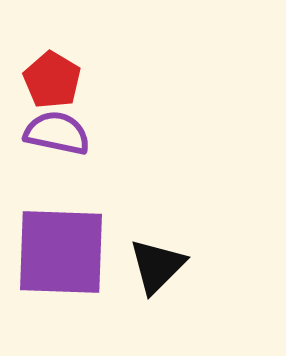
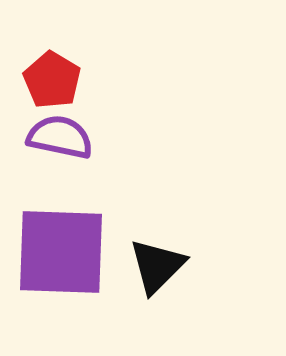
purple semicircle: moved 3 px right, 4 px down
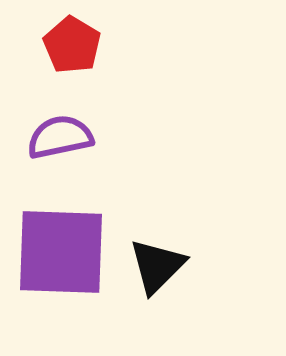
red pentagon: moved 20 px right, 35 px up
purple semicircle: rotated 24 degrees counterclockwise
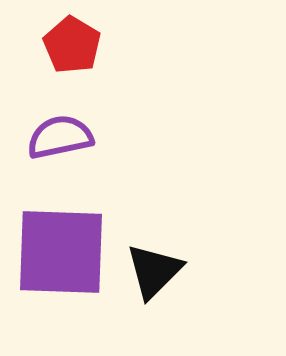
black triangle: moved 3 px left, 5 px down
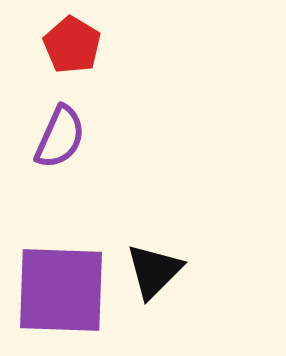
purple semicircle: rotated 126 degrees clockwise
purple square: moved 38 px down
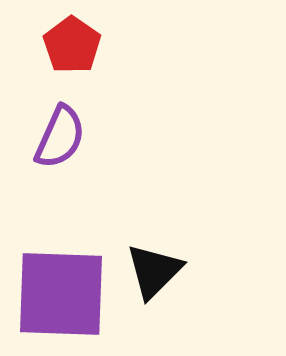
red pentagon: rotated 4 degrees clockwise
purple square: moved 4 px down
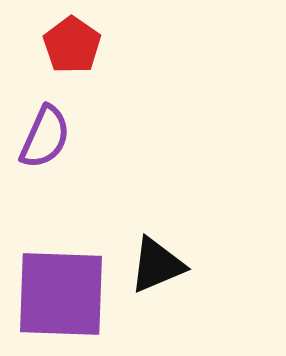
purple semicircle: moved 15 px left
black triangle: moved 3 px right, 6 px up; rotated 22 degrees clockwise
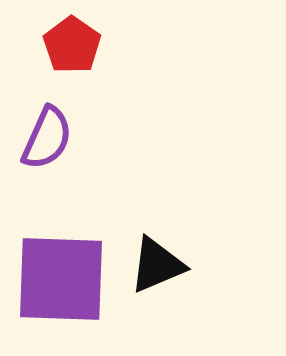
purple semicircle: moved 2 px right, 1 px down
purple square: moved 15 px up
